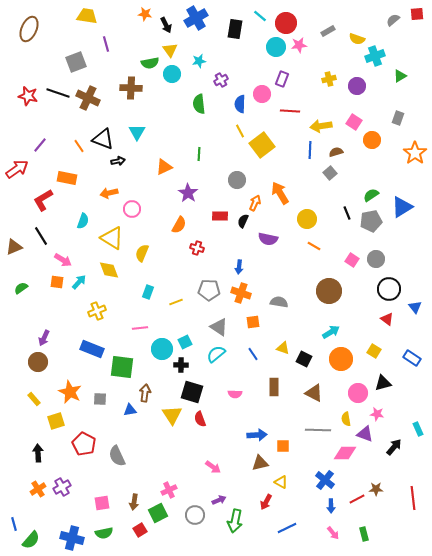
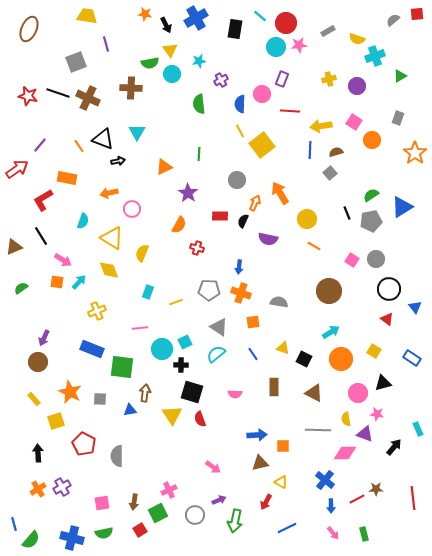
gray semicircle at (117, 456): rotated 25 degrees clockwise
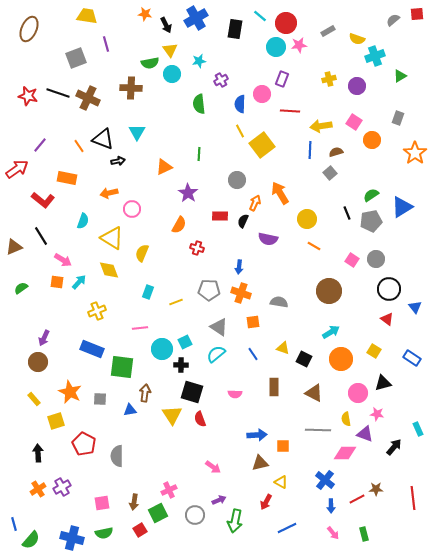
gray square at (76, 62): moved 4 px up
red L-shape at (43, 200): rotated 110 degrees counterclockwise
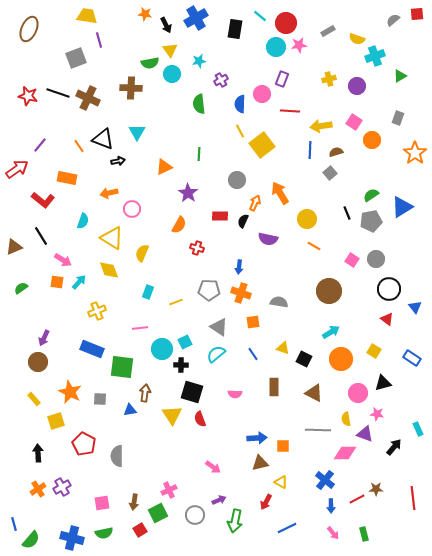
purple line at (106, 44): moved 7 px left, 4 px up
blue arrow at (257, 435): moved 3 px down
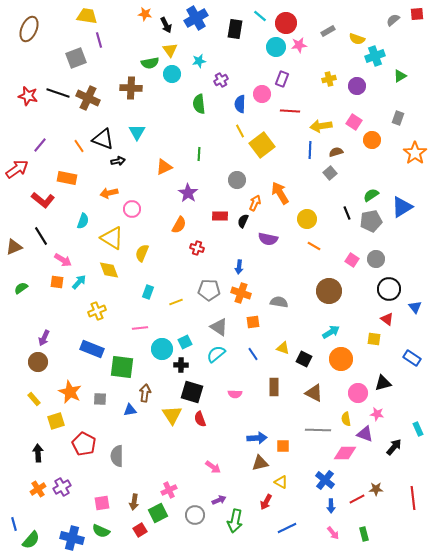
yellow square at (374, 351): moved 12 px up; rotated 24 degrees counterclockwise
green semicircle at (104, 533): moved 3 px left, 2 px up; rotated 36 degrees clockwise
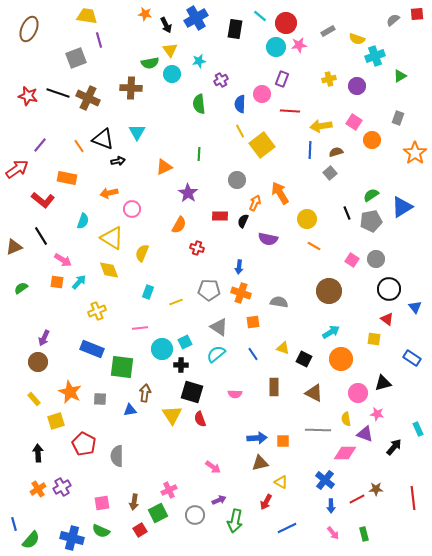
orange square at (283, 446): moved 5 px up
